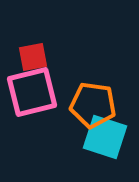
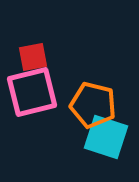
orange pentagon: rotated 6 degrees clockwise
cyan square: moved 1 px right
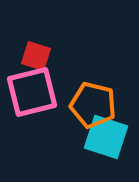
red square: moved 3 px right, 1 px up; rotated 28 degrees clockwise
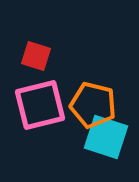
pink square: moved 8 px right, 13 px down
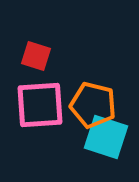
pink square: rotated 10 degrees clockwise
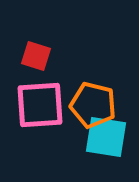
cyan square: rotated 9 degrees counterclockwise
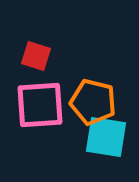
orange pentagon: moved 3 px up
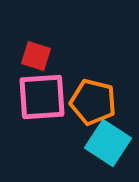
pink square: moved 2 px right, 8 px up
cyan square: moved 2 px right, 6 px down; rotated 24 degrees clockwise
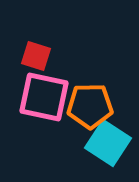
pink square: moved 2 px right; rotated 16 degrees clockwise
orange pentagon: moved 3 px left, 4 px down; rotated 15 degrees counterclockwise
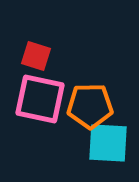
pink square: moved 4 px left, 2 px down
cyan square: rotated 30 degrees counterclockwise
